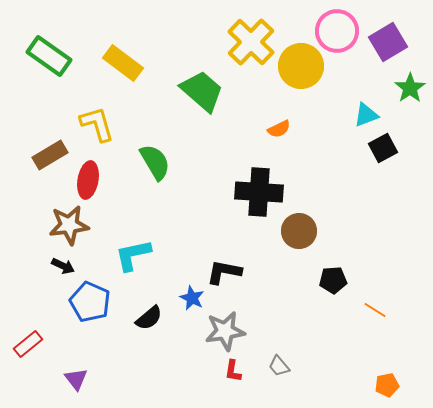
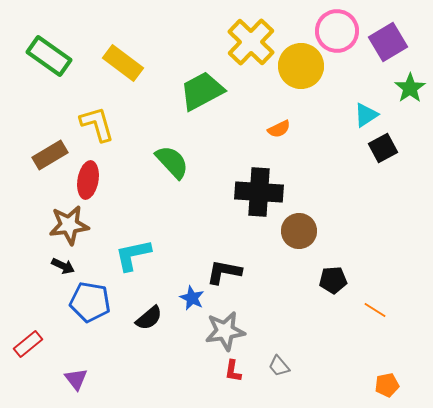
green trapezoid: rotated 69 degrees counterclockwise
cyan triangle: rotated 12 degrees counterclockwise
green semicircle: moved 17 px right; rotated 12 degrees counterclockwise
blue pentagon: rotated 15 degrees counterclockwise
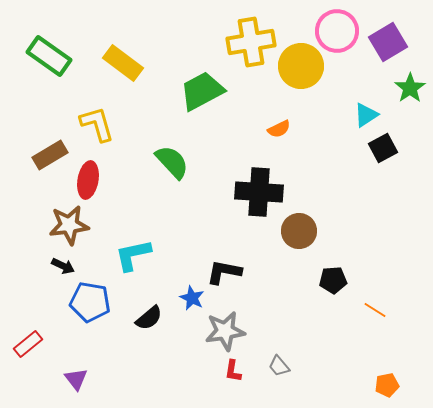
yellow cross: rotated 36 degrees clockwise
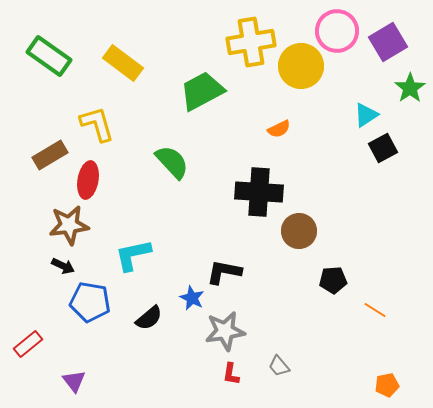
red L-shape: moved 2 px left, 3 px down
purple triangle: moved 2 px left, 2 px down
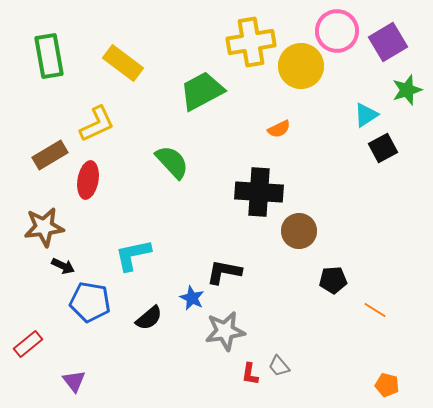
green rectangle: rotated 45 degrees clockwise
green star: moved 3 px left, 2 px down; rotated 16 degrees clockwise
yellow L-shape: rotated 81 degrees clockwise
brown star: moved 25 px left, 2 px down
red L-shape: moved 19 px right
orange pentagon: rotated 25 degrees clockwise
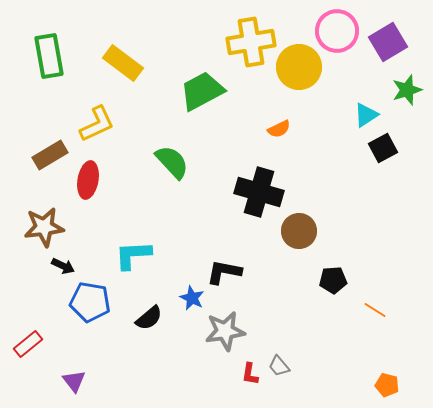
yellow circle: moved 2 px left, 1 px down
black cross: rotated 12 degrees clockwise
cyan L-shape: rotated 9 degrees clockwise
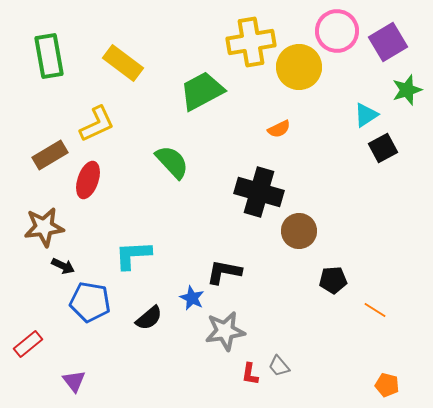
red ellipse: rotated 9 degrees clockwise
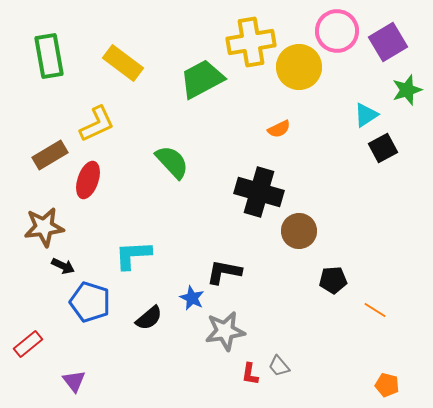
green trapezoid: moved 12 px up
blue pentagon: rotated 9 degrees clockwise
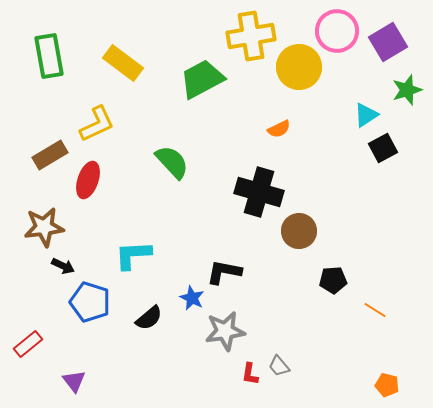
yellow cross: moved 6 px up
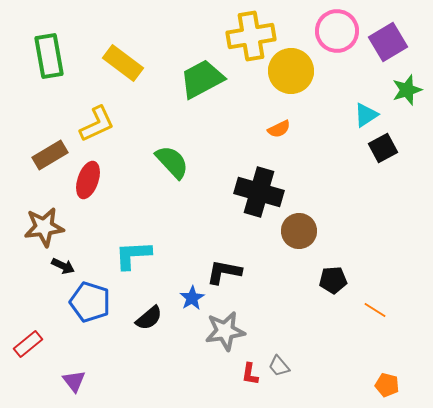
yellow circle: moved 8 px left, 4 px down
blue star: rotated 15 degrees clockwise
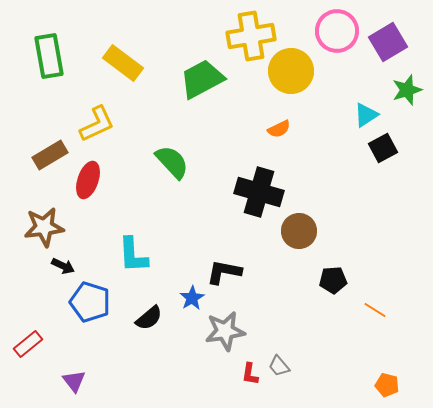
cyan L-shape: rotated 90 degrees counterclockwise
